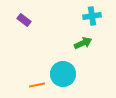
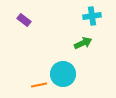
orange line: moved 2 px right
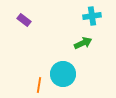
orange line: rotated 70 degrees counterclockwise
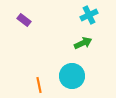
cyan cross: moved 3 px left, 1 px up; rotated 18 degrees counterclockwise
cyan circle: moved 9 px right, 2 px down
orange line: rotated 21 degrees counterclockwise
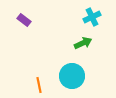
cyan cross: moved 3 px right, 2 px down
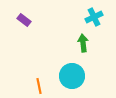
cyan cross: moved 2 px right
green arrow: rotated 72 degrees counterclockwise
orange line: moved 1 px down
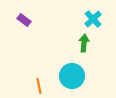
cyan cross: moved 1 px left, 2 px down; rotated 18 degrees counterclockwise
green arrow: moved 1 px right; rotated 12 degrees clockwise
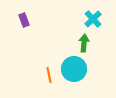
purple rectangle: rotated 32 degrees clockwise
cyan circle: moved 2 px right, 7 px up
orange line: moved 10 px right, 11 px up
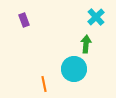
cyan cross: moved 3 px right, 2 px up
green arrow: moved 2 px right, 1 px down
orange line: moved 5 px left, 9 px down
